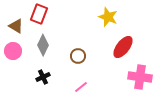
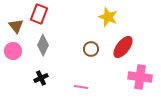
brown triangle: rotated 21 degrees clockwise
brown circle: moved 13 px right, 7 px up
black cross: moved 2 px left, 1 px down
pink line: rotated 48 degrees clockwise
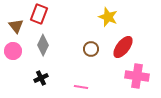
pink cross: moved 3 px left, 1 px up
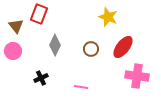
gray diamond: moved 12 px right
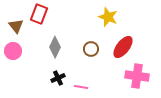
gray diamond: moved 2 px down
black cross: moved 17 px right
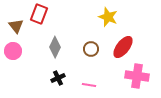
pink line: moved 8 px right, 2 px up
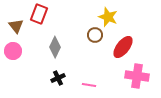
brown circle: moved 4 px right, 14 px up
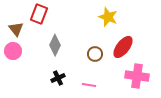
brown triangle: moved 3 px down
brown circle: moved 19 px down
gray diamond: moved 2 px up
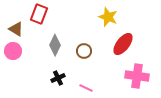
brown triangle: rotated 21 degrees counterclockwise
red ellipse: moved 3 px up
brown circle: moved 11 px left, 3 px up
pink line: moved 3 px left, 3 px down; rotated 16 degrees clockwise
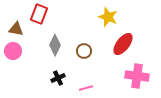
brown triangle: rotated 21 degrees counterclockwise
pink line: rotated 40 degrees counterclockwise
